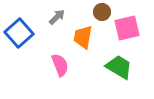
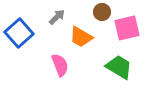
orange trapezoid: moved 2 px left; rotated 70 degrees counterclockwise
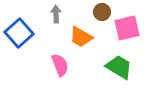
gray arrow: moved 1 px left, 3 px up; rotated 48 degrees counterclockwise
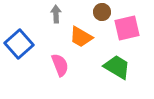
blue square: moved 11 px down
green trapezoid: moved 2 px left
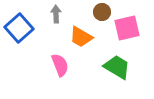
blue square: moved 16 px up
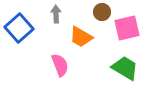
green trapezoid: moved 8 px right, 1 px down
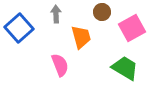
pink square: moved 5 px right; rotated 16 degrees counterclockwise
orange trapezoid: rotated 135 degrees counterclockwise
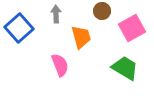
brown circle: moved 1 px up
